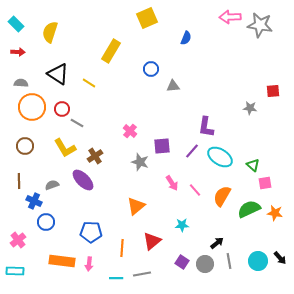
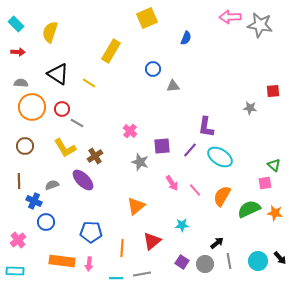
blue circle at (151, 69): moved 2 px right
purple line at (192, 151): moved 2 px left, 1 px up
green triangle at (253, 165): moved 21 px right
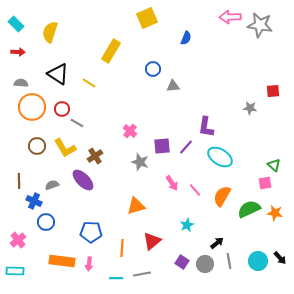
brown circle at (25, 146): moved 12 px right
purple line at (190, 150): moved 4 px left, 3 px up
orange triangle at (136, 206): rotated 24 degrees clockwise
cyan star at (182, 225): moved 5 px right; rotated 24 degrees counterclockwise
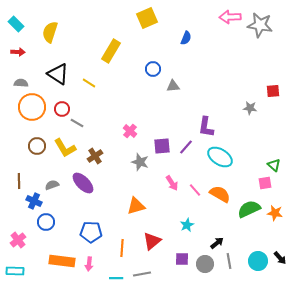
purple ellipse at (83, 180): moved 3 px down
orange semicircle at (222, 196): moved 2 px left, 2 px up; rotated 90 degrees clockwise
purple square at (182, 262): moved 3 px up; rotated 32 degrees counterclockwise
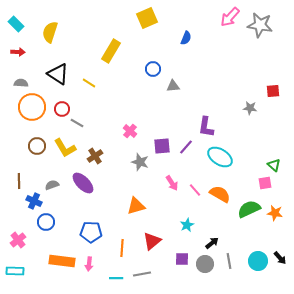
pink arrow at (230, 17): rotated 45 degrees counterclockwise
black arrow at (217, 243): moved 5 px left
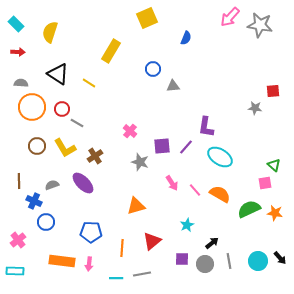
gray star at (250, 108): moved 5 px right
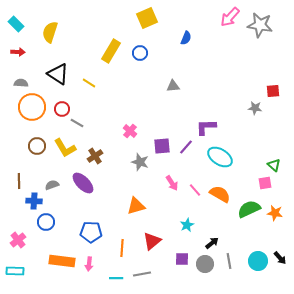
blue circle at (153, 69): moved 13 px left, 16 px up
purple L-shape at (206, 127): rotated 80 degrees clockwise
blue cross at (34, 201): rotated 21 degrees counterclockwise
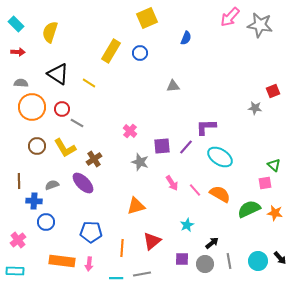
red square at (273, 91): rotated 16 degrees counterclockwise
brown cross at (95, 156): moved 1 px left, 3 px down
